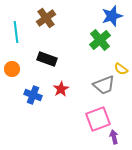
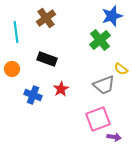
purple arrow: rotated 112 degrees clockwise
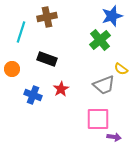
brown cross: moved 1 px right, 1 px up; rotated 24 degrees clockwise
cyan line: moved 5 px right; rotated 25 degrees clockwise
pink square: rotated 20 degrees clockwise
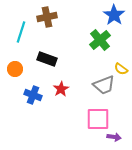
blue star: moved 2 px right, 1 px up; rotated 20 degrees counterclockwise
orange circle: moved 3 px right
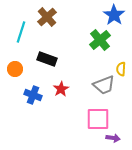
brown cross: rotated 30 degrees counterclockwise
yellow semicircle: rotated 56 degrees clockwise
purple arrow: moved 1 px left, 1 px down
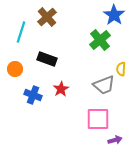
purple arrow: moved 2 px right, 2 px down; rotated 24 degrees counterclockwise
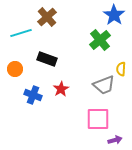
cyan line: moved 1 px down; rotated 55 degrees clockwise
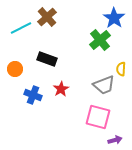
blue star: moved 3 px down
cyan line: moved 5 px up; rotated 10 degrees counterclockwise
pink square: moved 2 px up; rotated 15 degrees clockwise
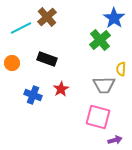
orange circle: moved 3 px left, 6 px up
gray trapezoid: rotated 20 degrees clockwise
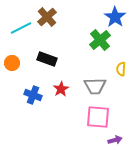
blue star: moved 1 px right, 1 px up
gray trapezoid: moved 9 px left, 1 px down
pink square: rotated 10 degrees counterclockwise
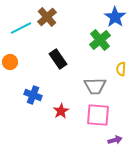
black rectangle: moved 11 px right; rotated 36 degrees clockwise
orange circle: moved 2 px left, 1 px up
red star: moved 22 px down
pink square: moved 2 px up
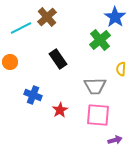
red star: moved 1 px left, 1 px up
